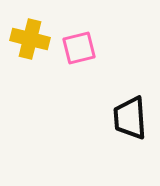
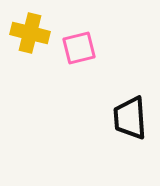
yellow cross: moved 6 px up
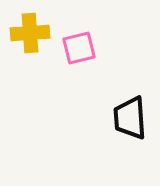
yellow cross: rotated 18 degrees counterclockwise
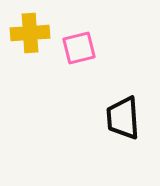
black trapezoid: moved 7 px left
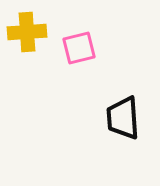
yellow cross: moved 3 px left, 1 px up
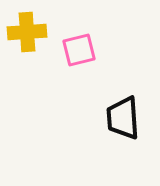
pink square: moved 2 px down
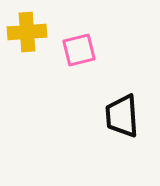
black trapezoid: moved 1 px left, 2 px up
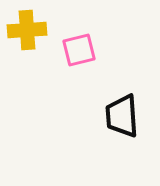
yellow cross: moved 2 px up
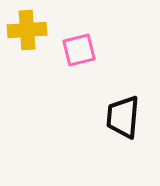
black trapezoid: moved 1 px right, 1 px down; rotated 9 degrees clockwise
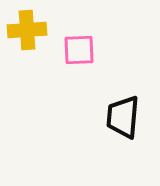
pink square: rotated 12 degrees clockwise
